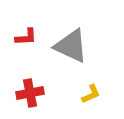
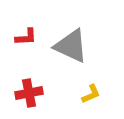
red cross: moved 1 px left
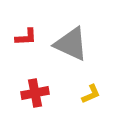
gray triangle: moved 2 px up
red cross: moved 6 px right
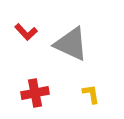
red L-shape: moved 5 px up; rotated 50 degrees clockwise
yellow L-shape: rotated 75 degrees counterclockwise
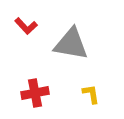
red L-shape: moved 6 px up
gray triangle: rotated 15 degrees counterclockwise
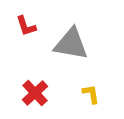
red L-shape: rotated 25 degrees clockwise
red cross: rotated 32 degrees counterclockwise
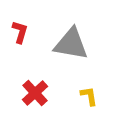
red L-shape: moved 6 px left, 6 px down; rotated 145 degrees counterclockwise
yellow L-shape: moved 2 px left, 2 px down
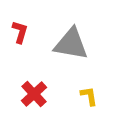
red cross: moved 1 px left, 1 px down
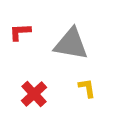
red L-shape: rotated 110 degrees counterclockwise
yellow L-shape: moved 2 px left, 8 px up
